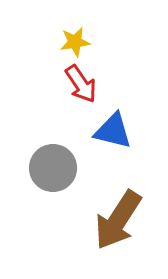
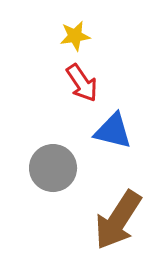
yellow star: moved 6 px up
red arrow: moved 1 px right, 1 px up
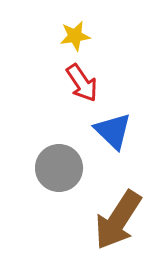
blue triangle: rotated 30 degrees clockwise
gray circle: moved 6 px right
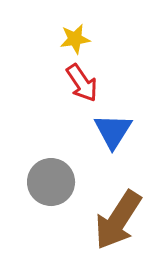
yellow star: moved 3 px down
blue triangle: rotated 18 degrees clockwise
gray circle: moved 8 px left, 14 px down
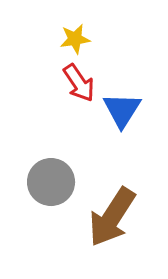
red arrow: moved 3 px left
blue triangle: moved 9 px right, 21 px up
brown arrow: moved 6 px left, 3 px up
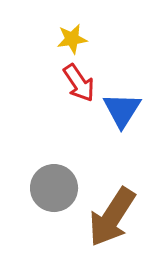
yellow star: moved 3 px left
gray circle: moved 3 px right, 6 px down
